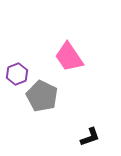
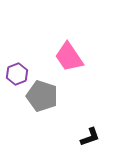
gray pentagon: rotated 8 degrees counterclockwise
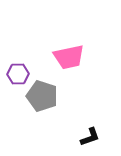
pink trapezoid: rotated 68 degrees counterclockwise
purple hexagon: moved 1 px right; rotated 20 degrees clockwise
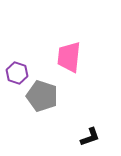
pink trapezoid: rotated 108 degrees clockwise
purple hexagon: moved 1 px left, 1 px up; rotated 20 degrees clockwise
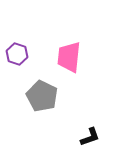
purple hexagon: moved 19 px up
gray pentagon: rotated 8 degrees clockwise
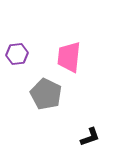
purple hexagon: rotated 25 degrees counterclockwise
gray pentagon: moved 4 px right, 2 px up
